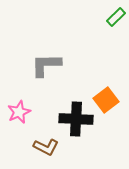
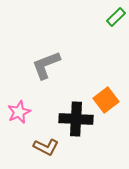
gray L-shape: rotated 20 degrees counterclockwise
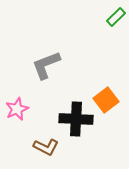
pink star: moved 2 px left, 3 px up
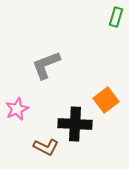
green rectangle: rotated 30 degrees counterclockwise
black cross: moved 1 px left, 5 px down
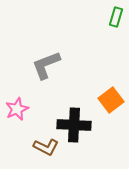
orange square: moved 5 px right
black cross: moved 1 px left, 1 px down
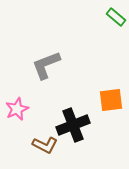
green rectangle: rotated 66 degrees counterclockwise
orange square: rotated 30 degrees clockwise
black cross: moved 1 px left; rotated 24 degrees counterclockwise
brown L-shape: moved 1 px left, 2 px up
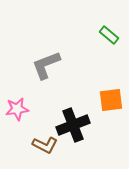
green rectangle: moved 7 px left, 18 px down
pink star: rotated 15 degrees clockwise
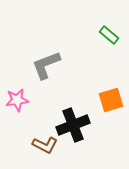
orange square: rotated 10 degrees counterclockwise
pink star: moved 9 px up
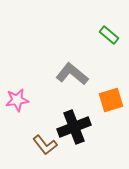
gray L-shape: moved 26 px right, 9 px down; rotated 60 degrees clockwise
black cross: moved 1 px right, 2 px down
brown L-shape: rotated 25 degrees clockwise
